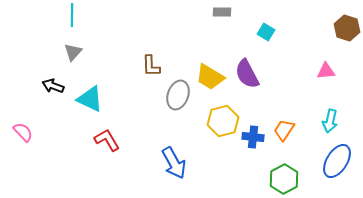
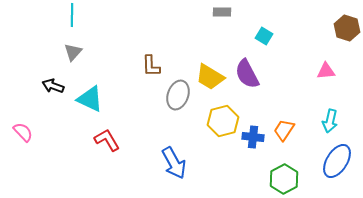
cyan square: moved 2 px left, 4 px down
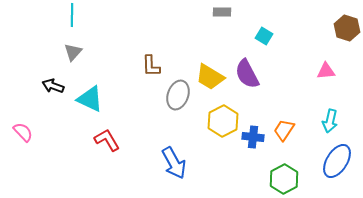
yellow hexagon: rotated 12 degrees counterclockwise
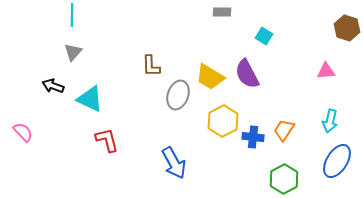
red L-shape: rotated 16 degrees clockwise
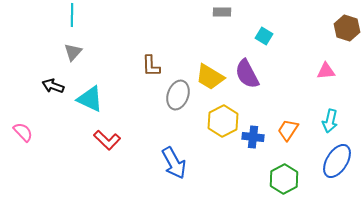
orange trapezoid: moved 4 px right
red L-shape: rotated 148 degrees clockwise
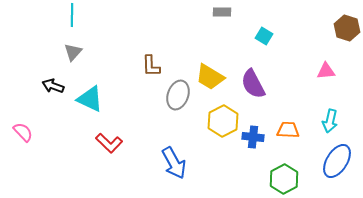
purple semicircle: moved 6 px right, 10 px down
orange trapezoid: rotated 60 degrees clockwise
red L-shape: moved 2 px right, 3 px down
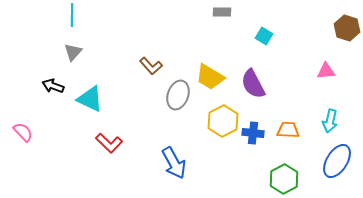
brown L-shape: rotated 40 degrees counterclockwise
blue cross: moved 4 px up
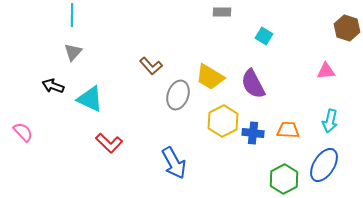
blue ellipse: moved 13 px left, 4 px down
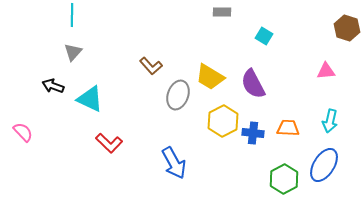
orange trapezoid: moved 2 px up
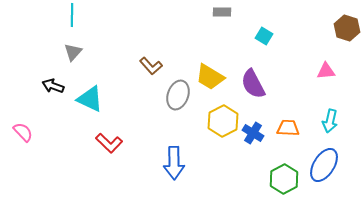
blue cross: rotated 25 degrees clockwise
blue arrow: rotated 28 degrees clockwise
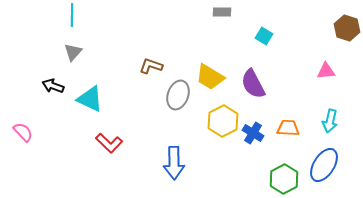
brown L-shape: rotated 150 degrees clockwise
